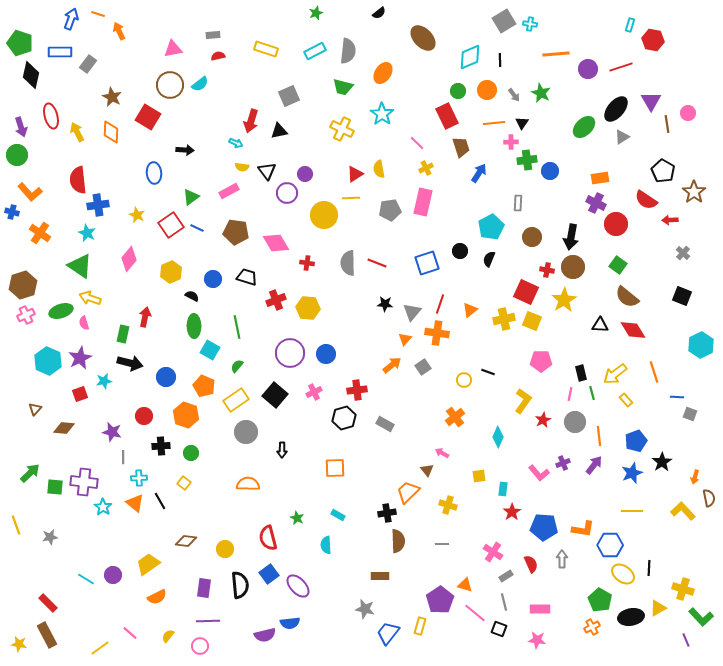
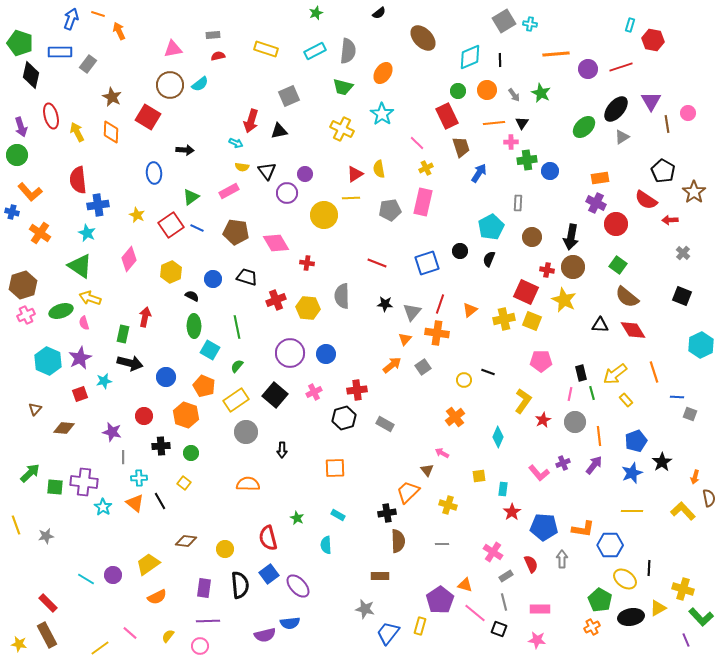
gray semicircle at (348, 263): moved 6 px left, 33 px down
yellow star at (564, 300): rotated 15 degrees counterclockwise
gray star at (50, 537): moved 4 px left, 1 px up
yellow ellipse at (623, 574): moved 2 px right, 5 px down
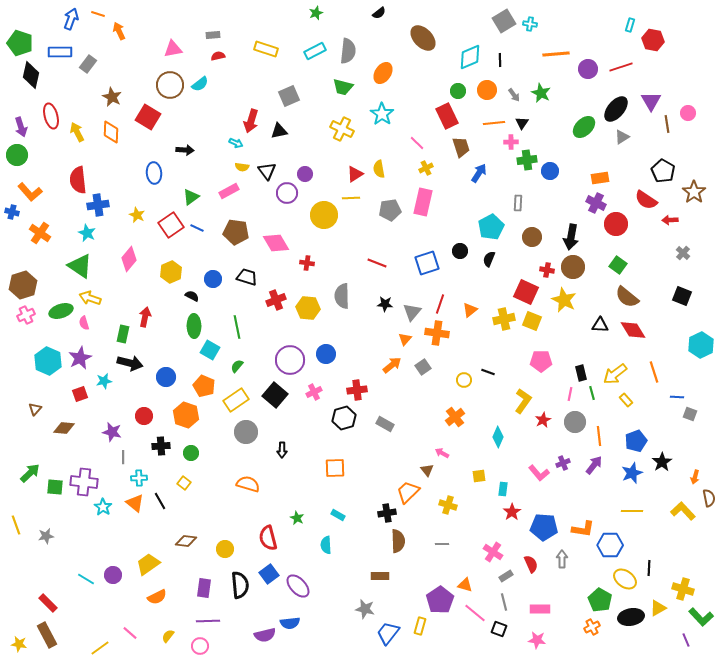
purple circle at (290, 353): moved 7 px down
orange semicircle at (248, 484): rotated 15 degrees clockwise
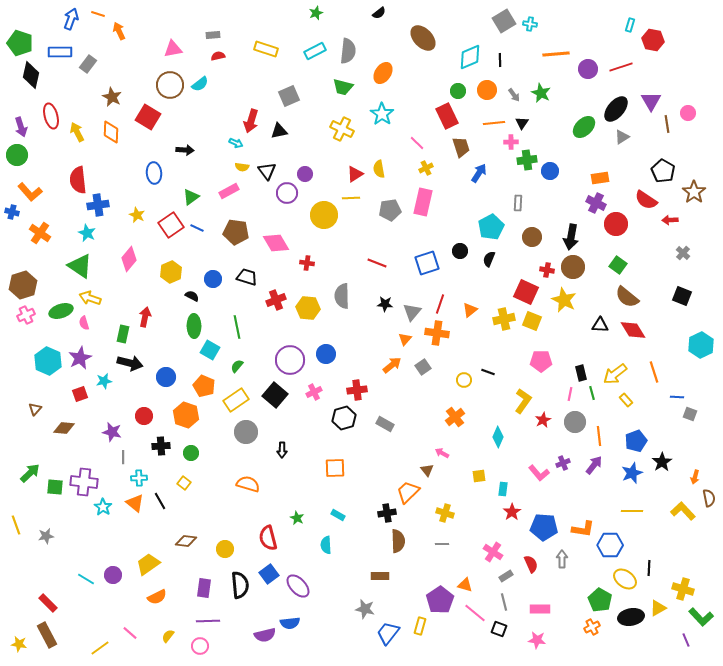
yellow cross at (448, 505): moved 3 px left, 8 px down
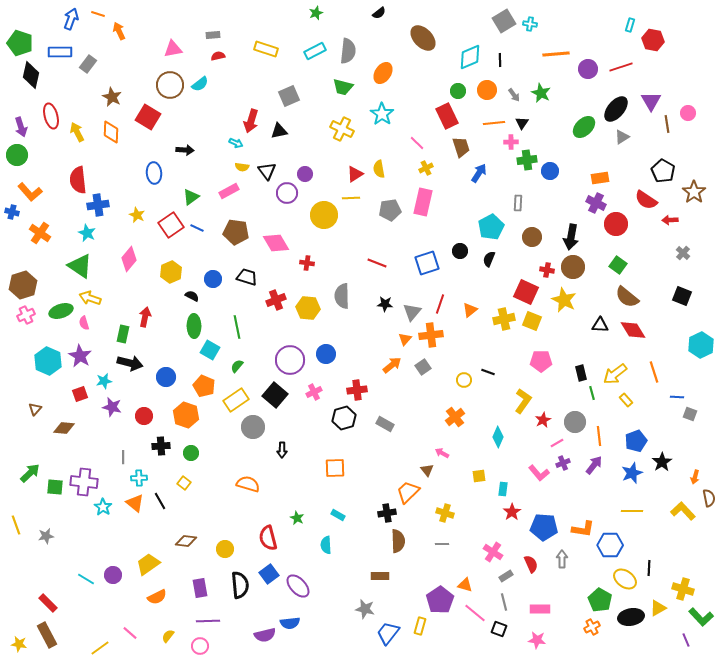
orange cross at (437, 333): moved 6 px left, 2 px down; rotated 15 degrees counterclockwise
purple star at (80, 358): moved 2 px up; rotated 15 degrees counterclockwise
pink line at (570, 394): moved 13 px left, 49 px down; rotated 48 degrees clockwise
purple star at (112, 432): moved 25 px up
gray circle at (246, 432): moved 7 px right, 5 px up
purple rectangle at (204, 588): moved 4 px left; rotated 18 degrees counterclockwise
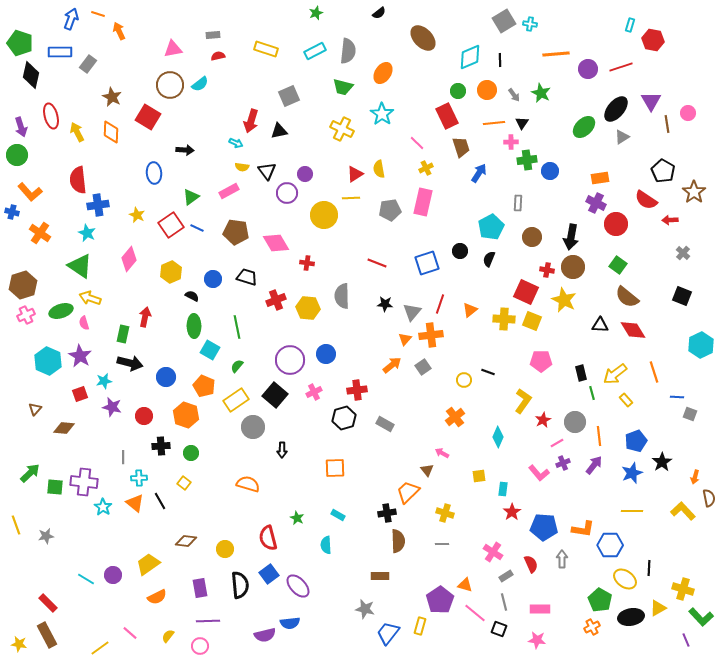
yellow cross at (504, 319): rotated 15 degrees clockwise
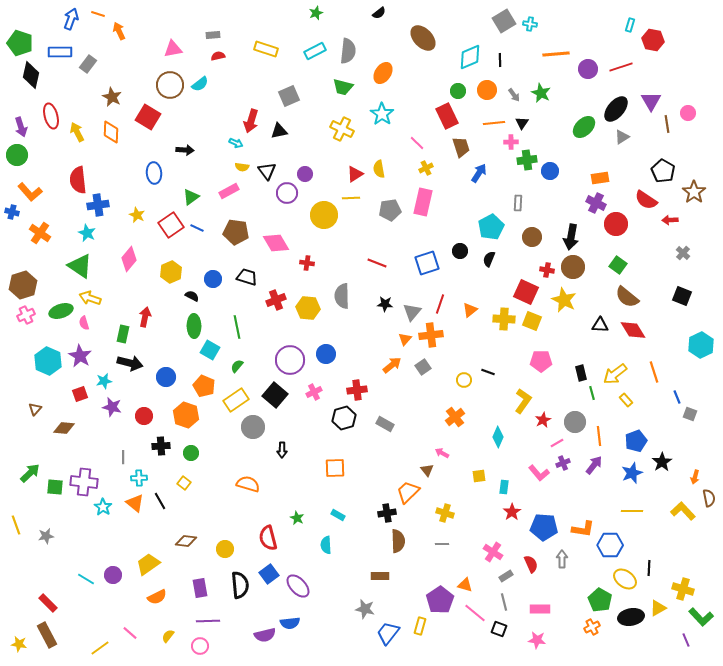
blue line at (677, 397): rotated 64 degrees clockwise
cyan rectangle at (503, 489): moved 1 px right, 2 px up
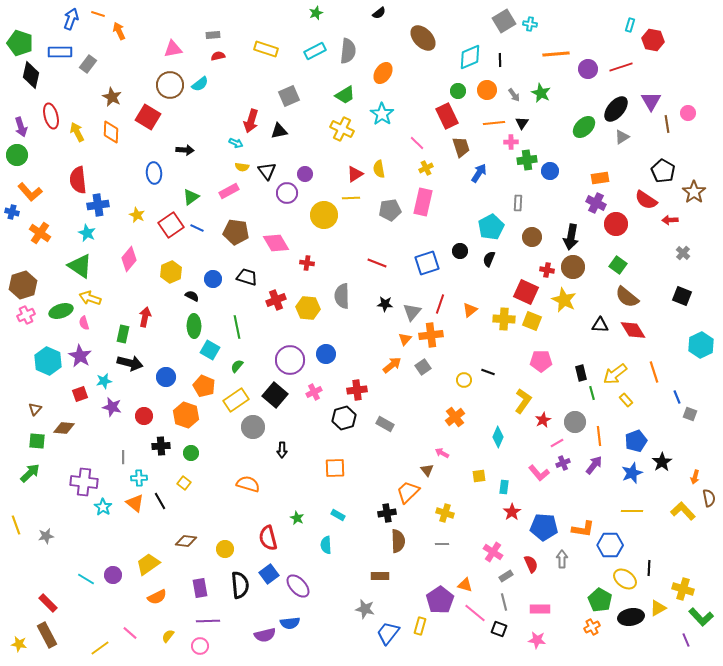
green trapezoid at (343, 87): moved 2 px right, 8 px down; rotated 45 degrees counterclockwise
green square at (55, 487): moved 18 px left, 46 px up
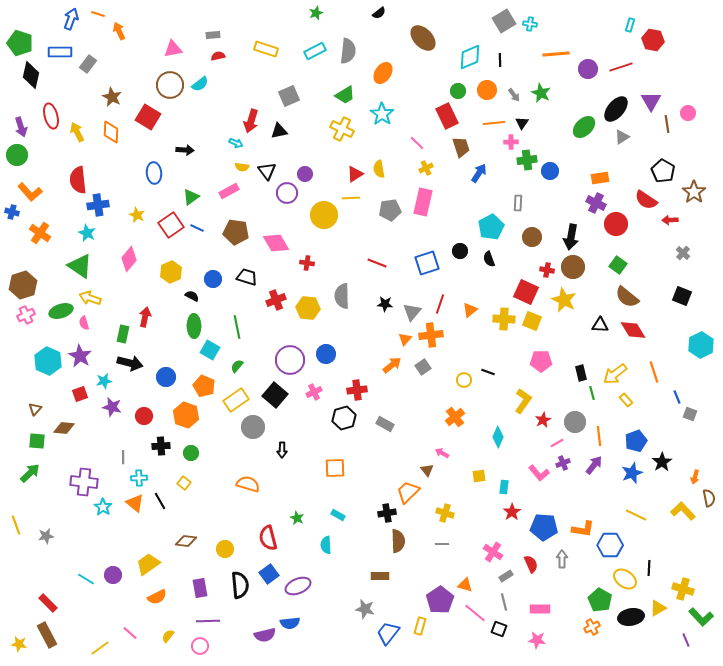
black semicircle at (489, 259): rotated 42 degrees counterclockwise
yellow line at (632, 511): moved 4 px right, 4 px down; rotated 25 degrees clockwise
purple ellipse at (298, 586): rotated 70 degrees counterclockwise
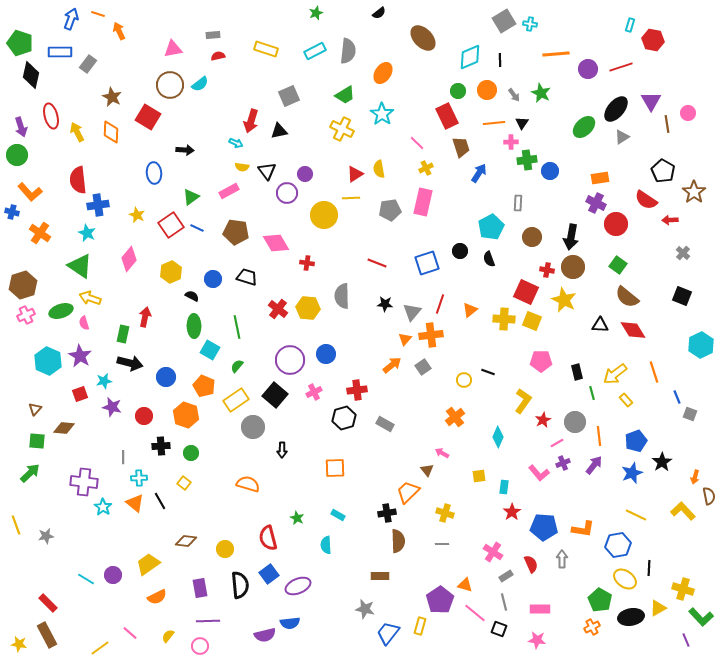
red cross at (276, 300): moved 2 px right, 9 px down; rotated 30 degrees counterclockwise
black rectangle at (581, 373): moved 4 px left, 1 px up
brown semicircle at (709, 498): moved 2 px up
blue hexagon at (610, 545): moved 8 px right; rotated 10 degrees counterclockwise
